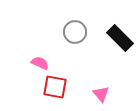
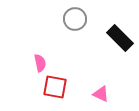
gray circle: moved 13 px up
pink semicircle: rotated 54 degrees clockwise
pink triangle: rotated 24 degrees counterclockwise
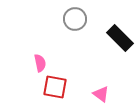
pink triangle: rotated 12 degrees clockwise
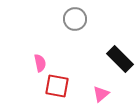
black rectangle: moved 21 px down
red square: moved 2 px right, 1 px up
pink triangle: rotated 42 degrees clockwise
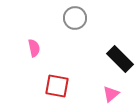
gray circle: moved 1 px up
pink semicircle: moved 6 px left, 15 px up
pink triangle: moved 10 px right
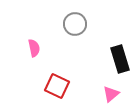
gray circle: moved 6 px down
black rectangle: rotated 28 degrees clockwise
red square: rotated 15 degrees clockwise
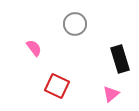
pink semicircle: rotated 24 degrees counterclockwise
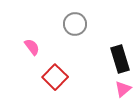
pink semicircle: moved 2 px left, 1 px up
red square: moved 2 px left, 9 px up; rotated 20 degrees clockwise
pink triangle: moved 12 px right, 5 px up
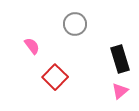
pink semicircle: moved 1 px up
pink triangle: moved 3 px left, 2 px down
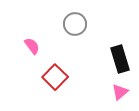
pink triangle: moved 1 px down
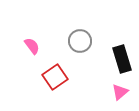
gray circle: moved 5 px right, 17 px down
black rectangle: moved 2 px right
red square: rotated 10 degrees clockwise
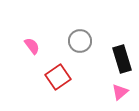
red square: moved 3 px right
